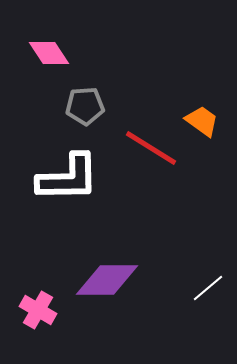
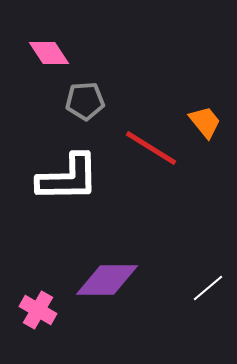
gray pentagon: moved 5 px up
orange trapezoid: moved 3 px right, 1 px down; rotated 15 degrees clockwise
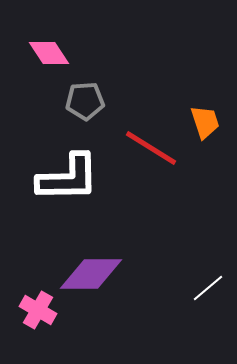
orange trapezoid: rotated 21 degrees clockwise
purple diamond: moved 16 px left, 6 px up
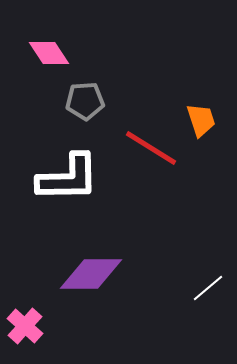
orange trapezoid: moved 4 px left, 2 px up
pink cross: moved 13 px left, 16 px down; rotated 12 degrees clockwise
